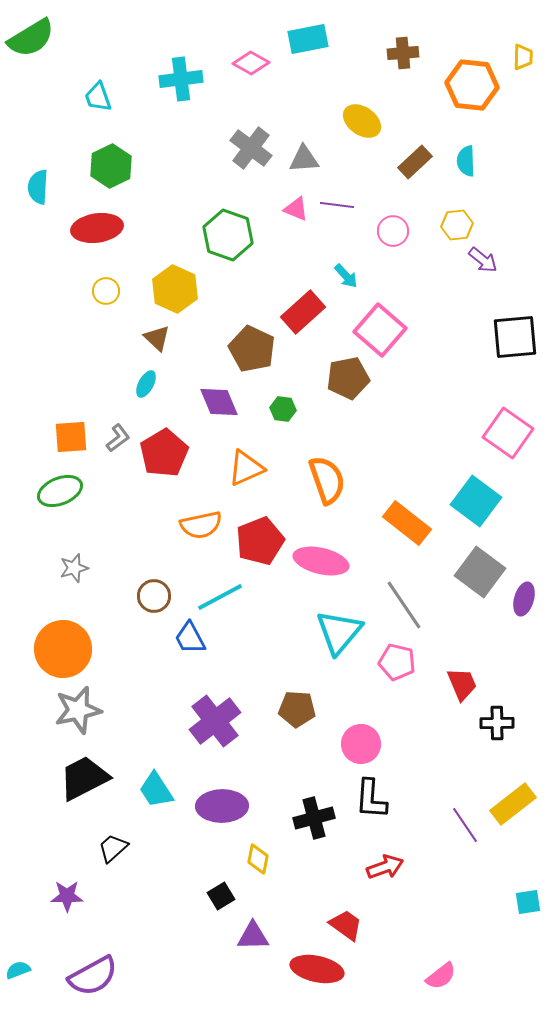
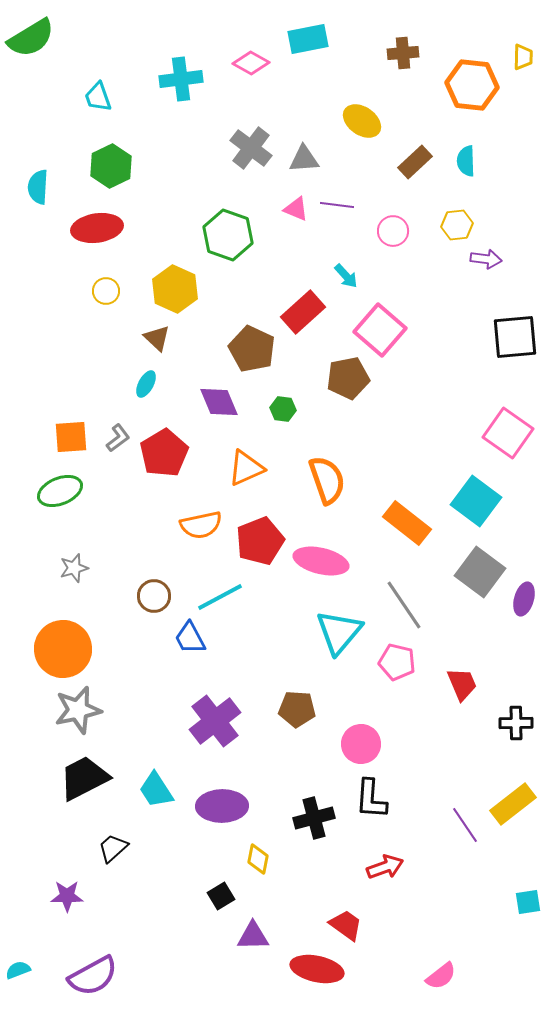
purple arrow at (483, 260): moved 3 px right, 1 px up; rotated 32 degrees counterclockwise
black cross at (497, 723): moved 19 px right
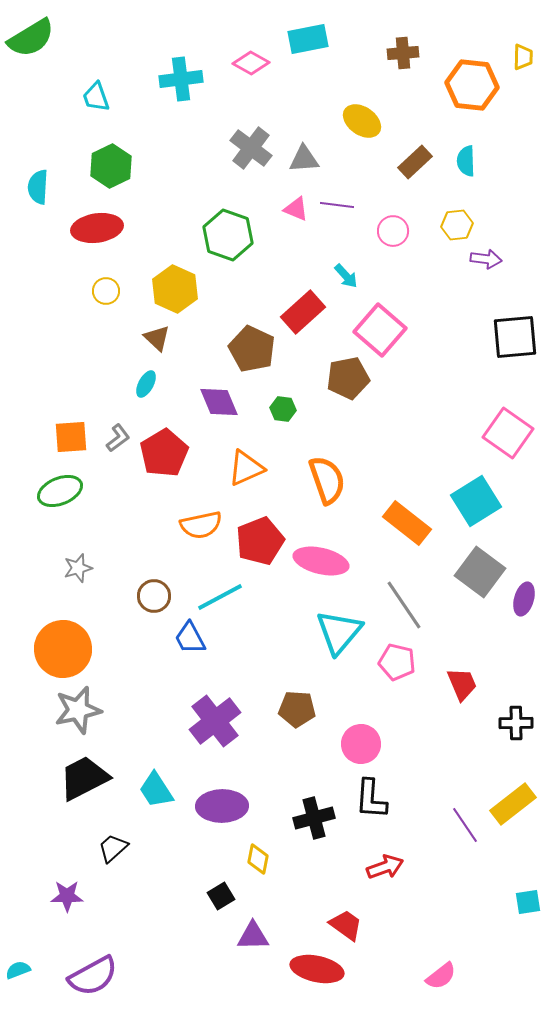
cyan trapezoid at (98, 97): moved 2 px left
cyan square at (476, 501): rotated 21 degrees clockwise
gray star at (74, 568): moved 4 px right
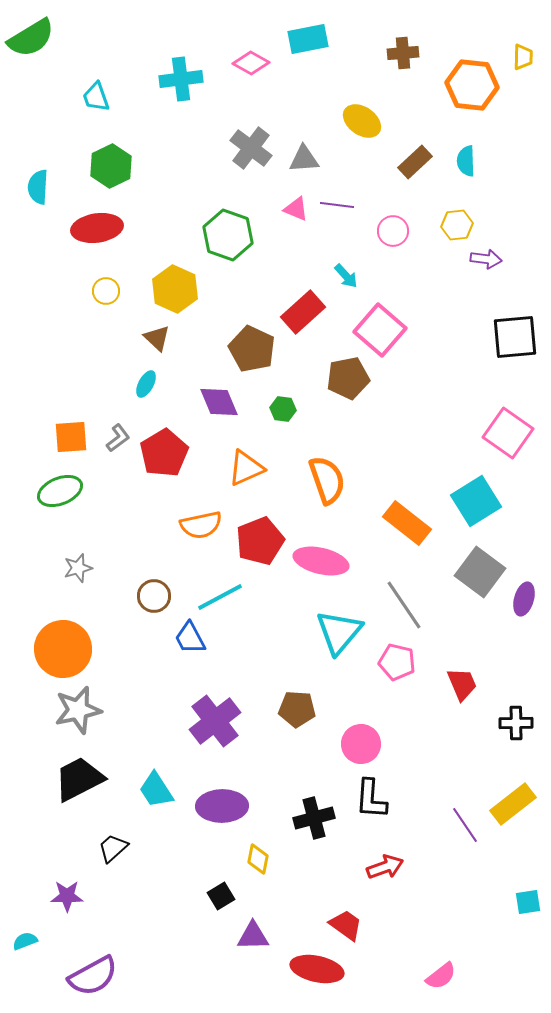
black trapezoid at (84, 778): moved 5 px left, 1 px down
cyan semicircle at (18, 970): moved 7 px right, 29 px up
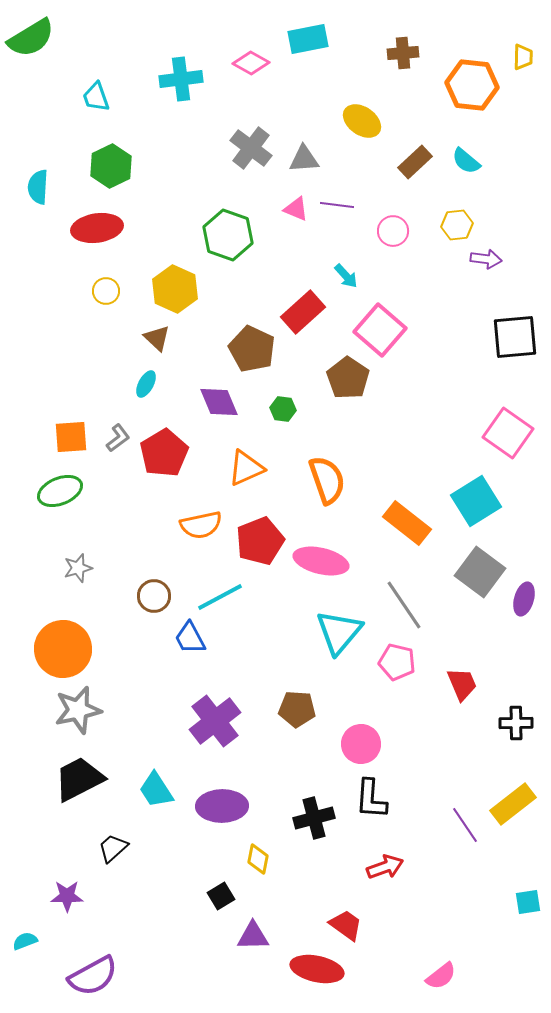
cyan semicircle at (466, 161): rotated 48 degrees counterclockwise
brown pentagon at (348, 378): rotated 27 degrees counterclockwise
